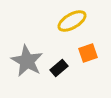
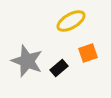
yellow ellipse: moved 1 px left
gray star: rotated 8 degrees counterclockwise
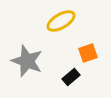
yellow ellipse: moved 10 px left
black rectangle: moved 12 px right, 9 px down
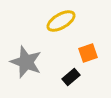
gray star: moved 1 px left, 1 px down
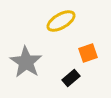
gray star: rotated 12 degrees clockwise
black rectangle: moved 1 px down
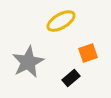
gray star: moved 2 px right; rotated 12 degrees clockwise
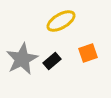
gray star: moved 6 px left, 3 px up
black rectangle: moved 19 px left, 17 px up
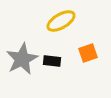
black rectangle: rotated 48 degrees clockwise
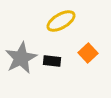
orange square: rotated 24 degrees counterclockwise
gray star: moved 1 px left, 1 px up
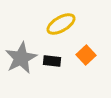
yellow ellipse: moved 3 px down
orange square: moved 2 px left, 2 px down
